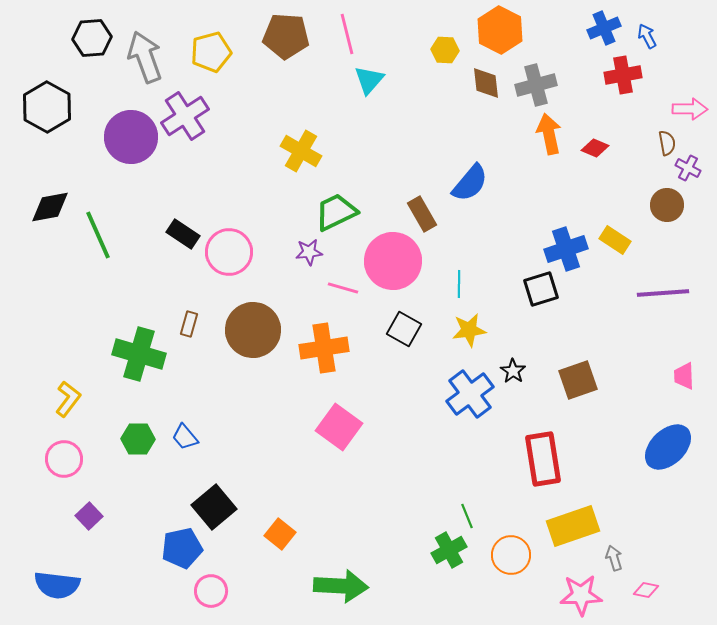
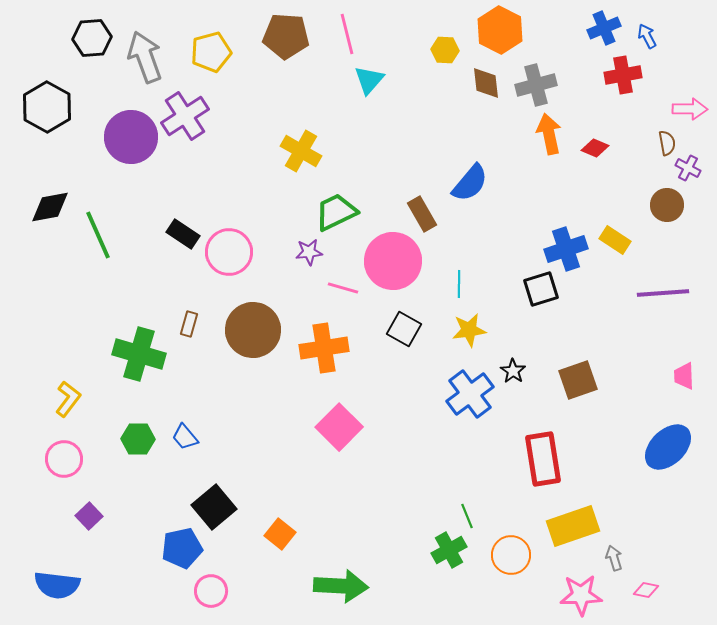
pink square at (339, 427): rotated 9 degrees clockwise
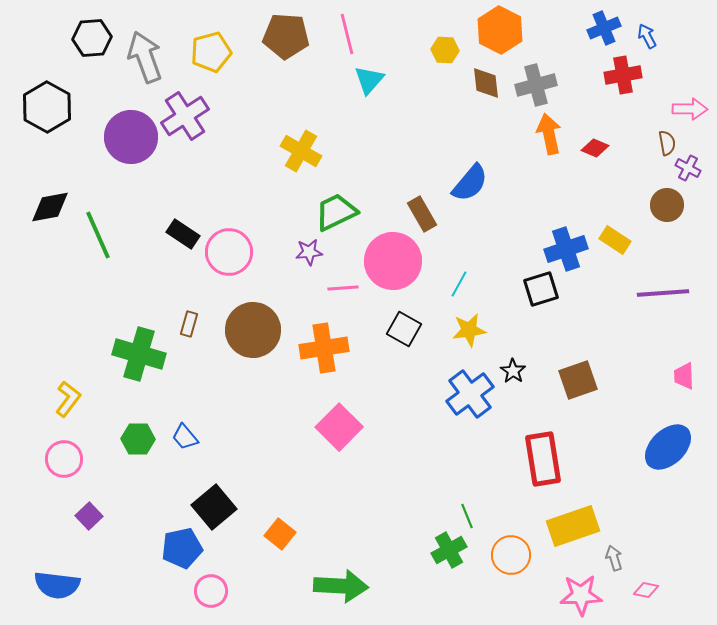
cyan line at (459, 284): rotated 28 degrees clockwise
pink line at (343, 288): rotated 20 degrees counterclockwise
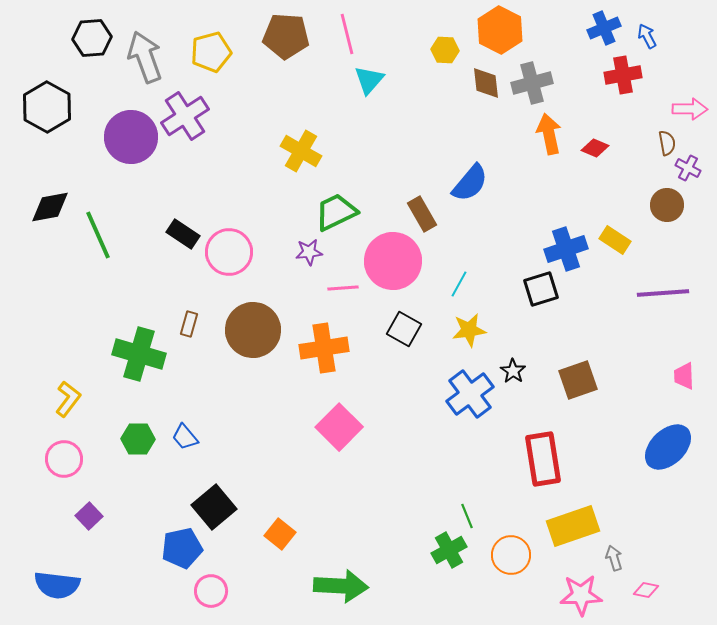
gray cross at (536, 85): moved 4 px left, 2 px up
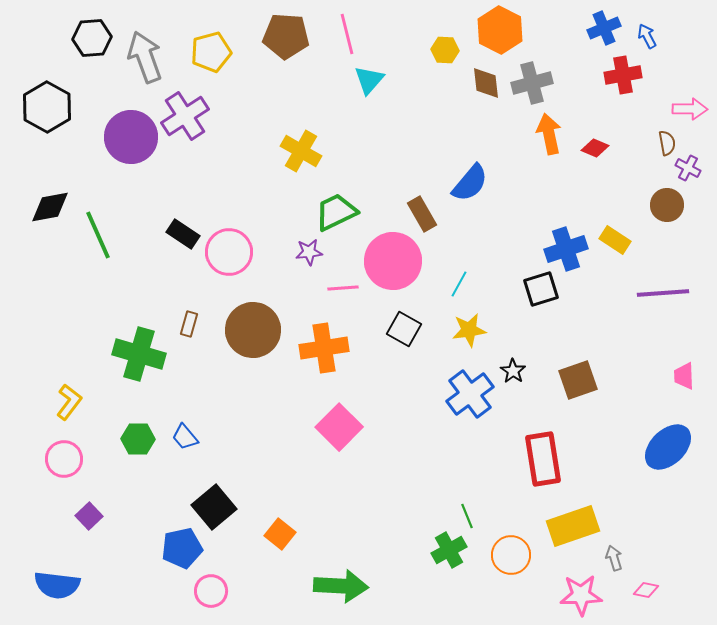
yellow L-shape at (68, 399): moved 1 px right, 3 px down
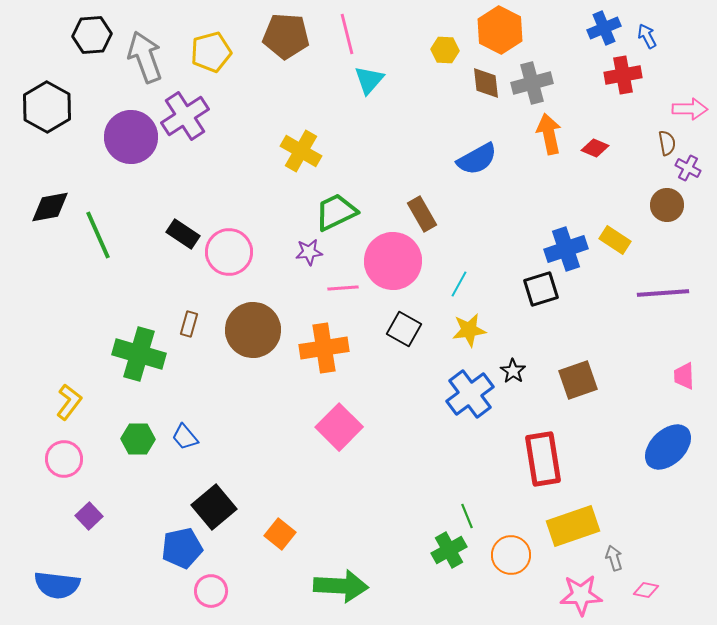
black hexagon at (92, 38): moved 3 px up
blue semicircle at (470, 183): moved 7 px right, 24 px up; rotated 21 degrees clockwise
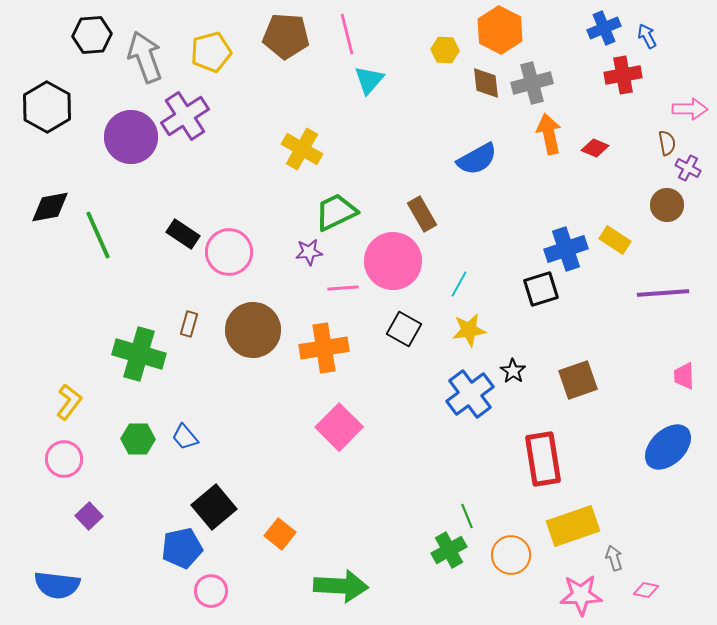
yellow cross at (301, 151): moved 1 px right, 2 px up
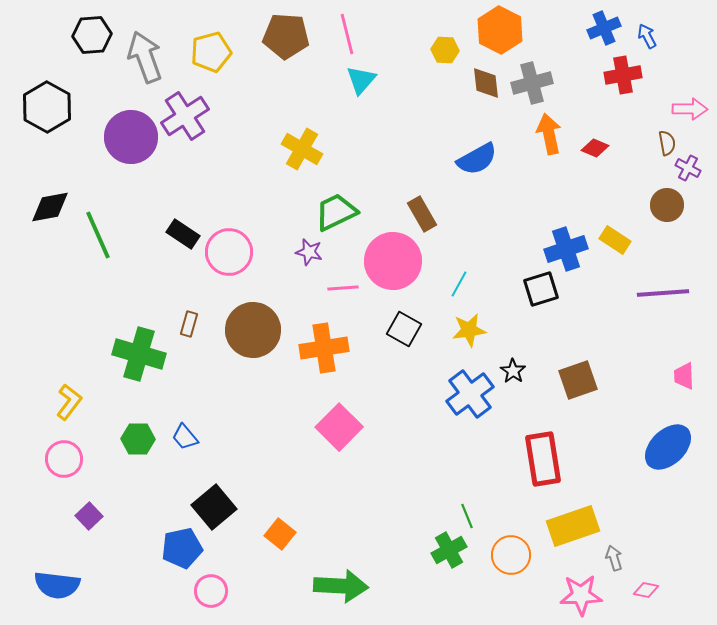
cyan triangle at (369, 80): moved 8 px left
purple star at (309, 252): rotated 20 degrees clockwise
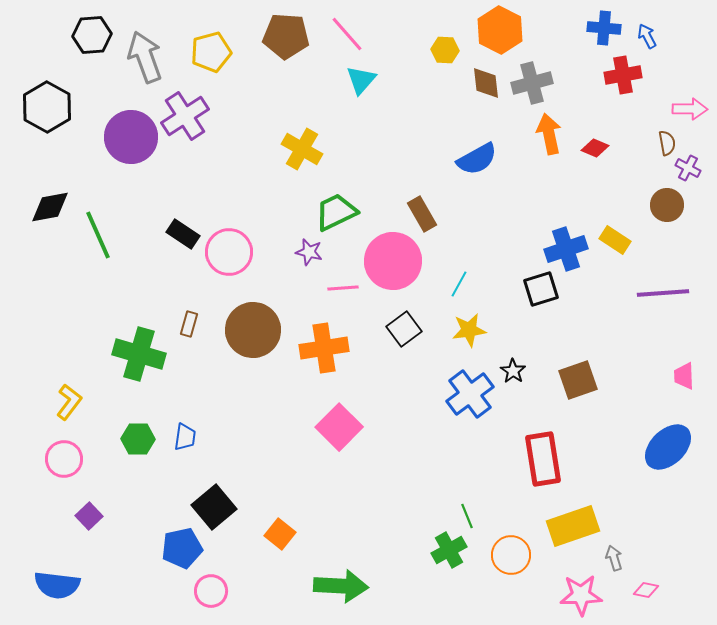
blue cross at (604, 28): rotated 28 degrees clockwise
pink line at (347, 34): rotated 27 degrees counterclockwise
black square at (404, 329): rotated 24 degrees clockwise
blue trapezoid at (185, 437): rotated 132 degrees counterclockwise
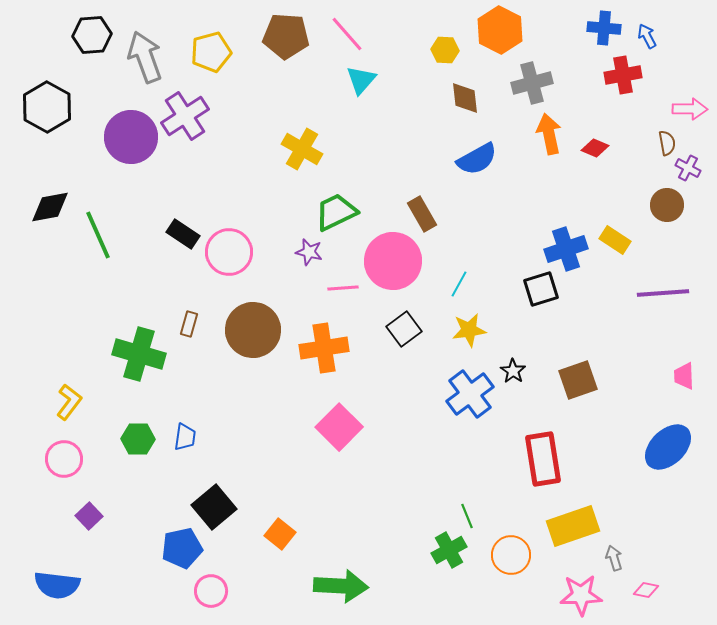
brown diamond at (486, 83): moved 21 px left, 15 px down
